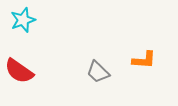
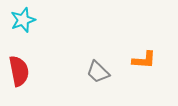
red semicircle: rotated 136 degrees counterclockwise
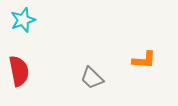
gray trapezoid: moved 6 px left, 6 px down
